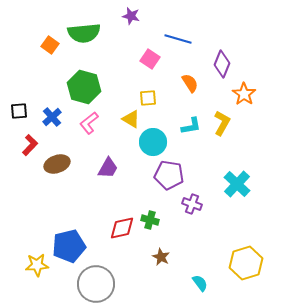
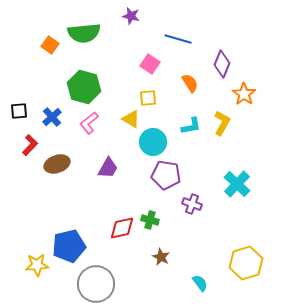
pink square: moved 5 px down
purple pentagon: moved 3 px left
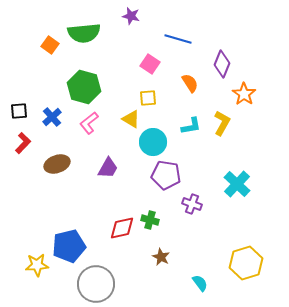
red L-shape: moved 7 px left, 2 px up
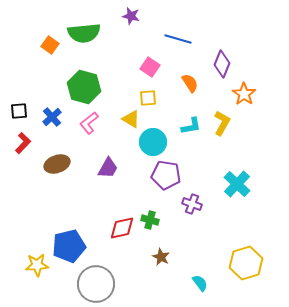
pink square: moved 3 px down
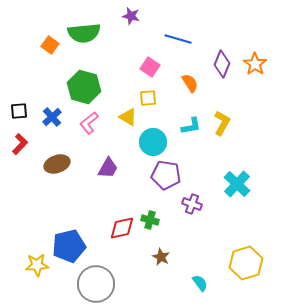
orange star: moved 11 px right, 30 px up
yellow triangle: moved 3 px left, 2 px up
red L-shape: moved 3 px left, 1 px down
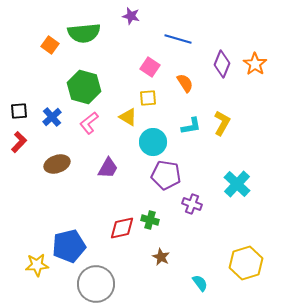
orange semicircle: moved 5 px left
red L-shape: moved 1 px left, 2 px up
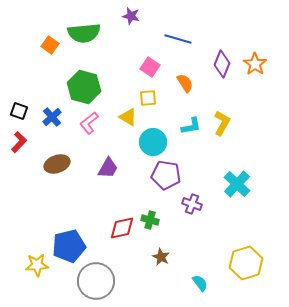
black square: rotated 24 degrees clockwise
gray circle: moved 3 px up
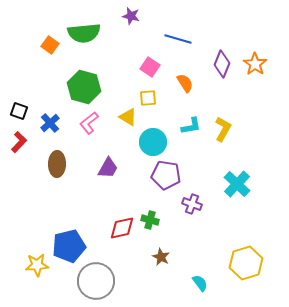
blue cross: moved 2 px left, 6 px down
yellow L-shape: moved 1 px right, 6 px down
brown ellipse: rotated 70 degrees counterclockwise
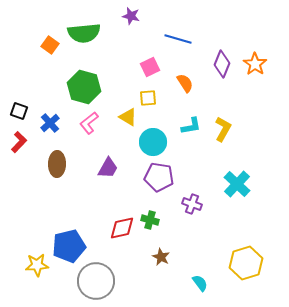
pink square: rotated 30 degrees clockwise
purple pentagon: moved 7 px left, 2 px down
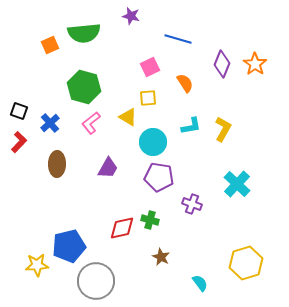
orange square: rotated 30 degrees clockwise
pink L-shape: moved 2 px right
